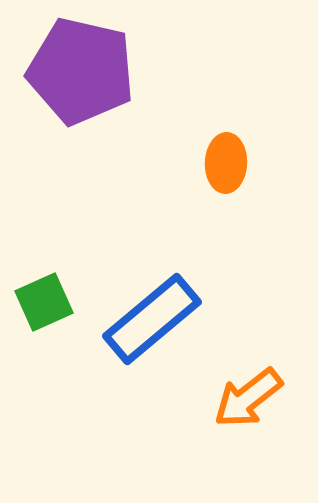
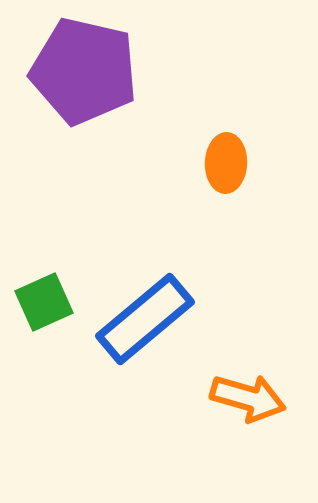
purple pentagon: moved 3 px right
blue rectangle: moved 7 px left
orange arrow: rotated 126 degrees counterclockwise
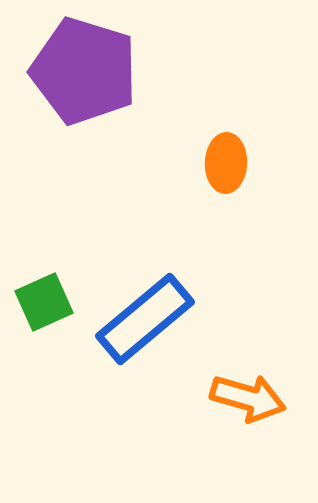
purple pentagon: rotated 4 degrees clockwise
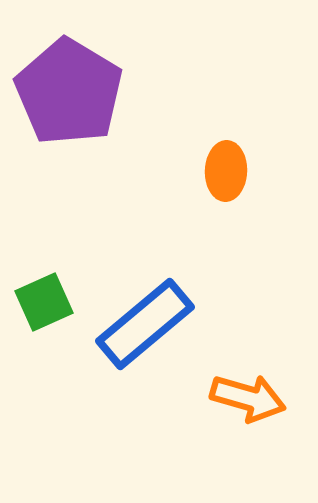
purple pentagon: moved 15 px left, 21 px down; rotated 14 degrees clockwise
orange ellipse: moved 8 px down
blue rectangle: moved 5 px down
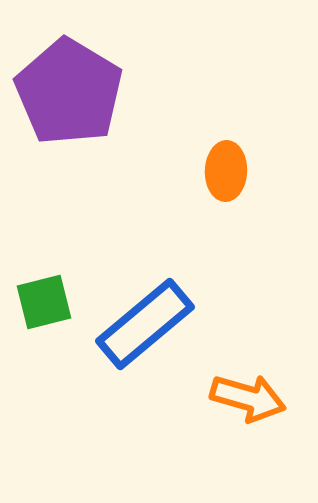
green square: rotated 10 degrees clockwise
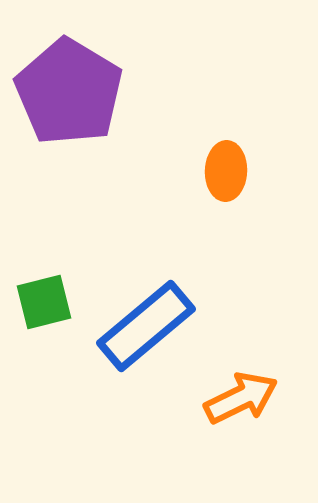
blue rectangle: moved 1 px right, 2 px down
orange arrow: moved 7 px left; rotated 42 degrees counterclockwise
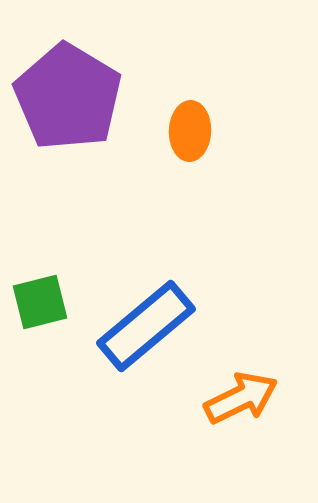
purple pentagon: moved 1 px left, 5 px down
orange ellipse: moved 36 px left, 40 px up
green square: moved 4 px left
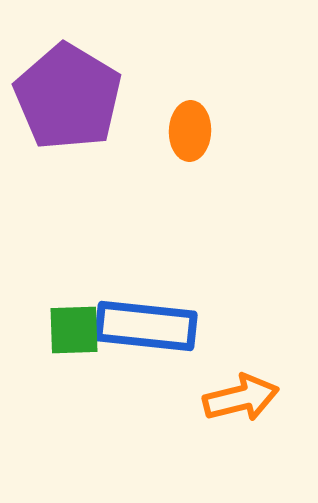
green square: moved 34 px right, 28 px down; rotated 12 degrees clockwise
blue rectangle: rotated 46 degrees clockwise
orange arrow: rotated 12 degrees clockwise
